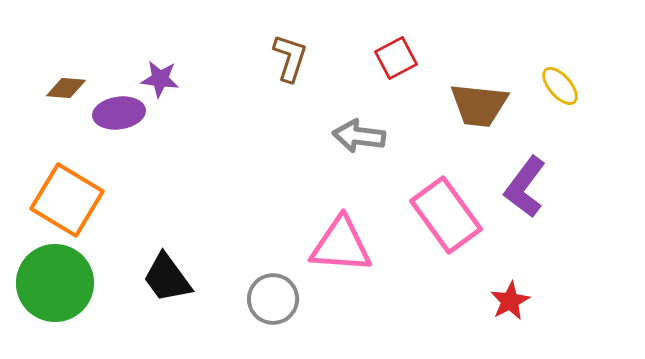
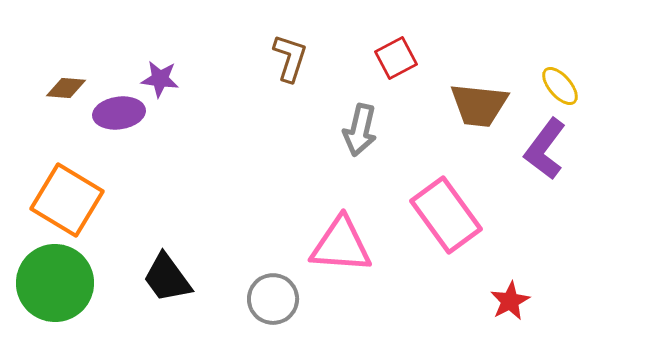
gray arrow: moved 1 px right, 6 px up; rotated 84 degrees counterclockwise
purple L-shape: moved 20 px right, 38 px up
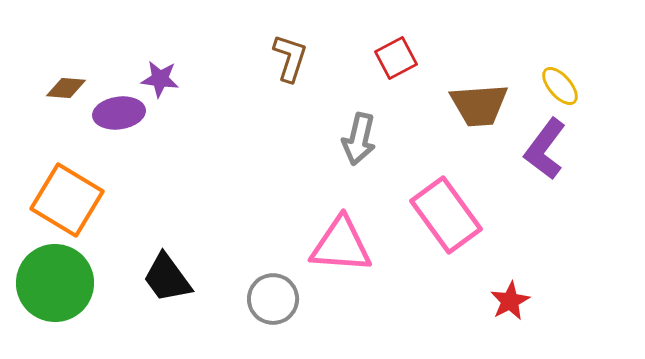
brown trapezoid: rotated 10 degrees counterclockwise
gray arrow: moved 1 px left, 9 px down
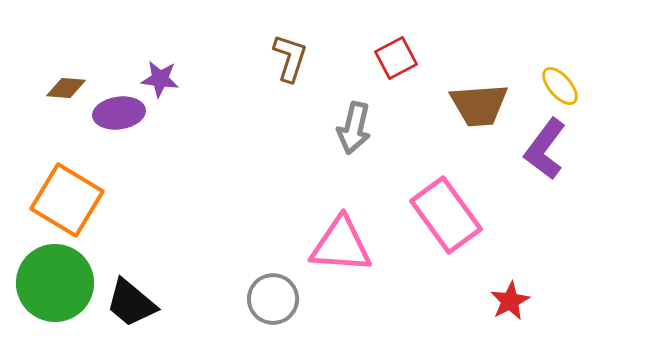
gray arrow: moved 5 px left, 11 px up
black trapezoid: moved 36 px left, 25 px down; rotated 14 degrees counterclockwise
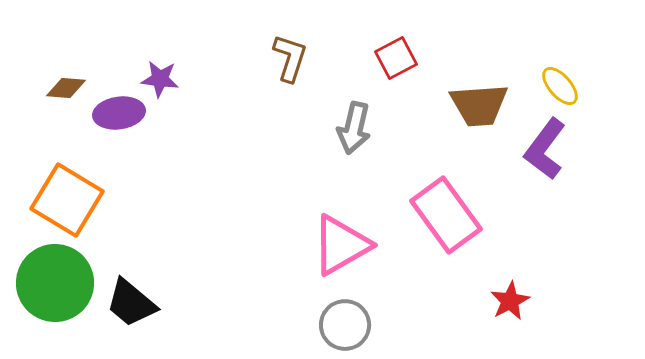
pink triangle: rotated 34 degrees counterclockwise
gray circle: moved 72 px right, 26 px down
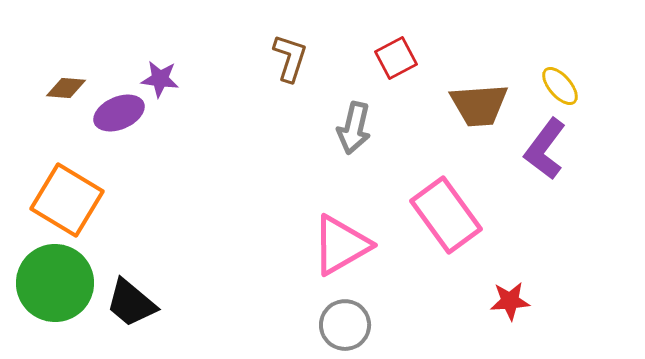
purple ellipse: rotated 15 degrees counterclockwise
red star: rotated 24 degrees clockwise
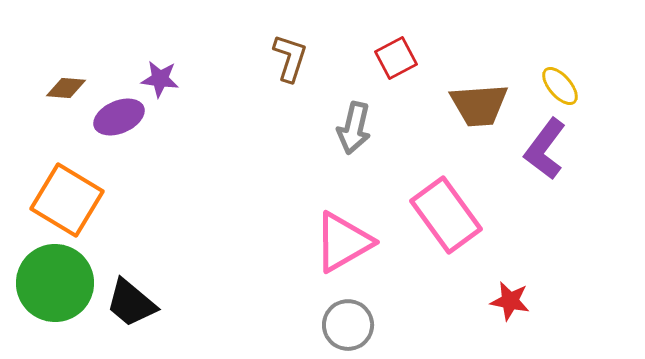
purple ellipse: moved 4 px down
pink triangle: moved 2 px right, 3 px up
red star: rotated 15 degrees clockwise
gray circle: moved 3 px right
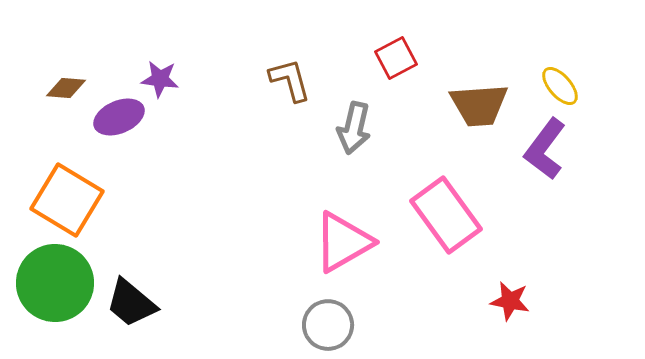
brown L-shape: moved 22 px down; rotated 33 degrees counterclockwise
gray circle: moved 20 px left
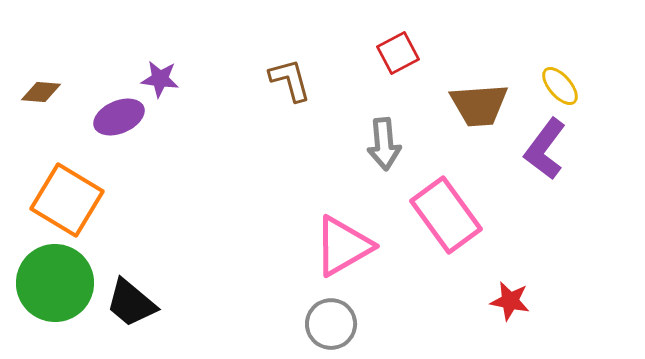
red square: moved 2 px right, 5 px up
brown diamond: moved 25 px left, 4 px down
gray arrow: moved 30 px right, 16 px down; rotated 18 degrees counterclockwise
pink triangle: moved 4 px down
gray circle: moved 3 px right, 1 px up
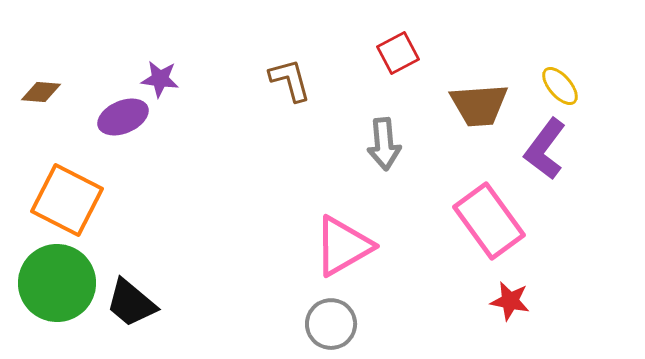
purple ellipse: moved 4 px right
orange square: rotated 4 degrees counterclockwise
pink rectangle: moved 43 px right, 6 px down
green circle: moved 2 px right
